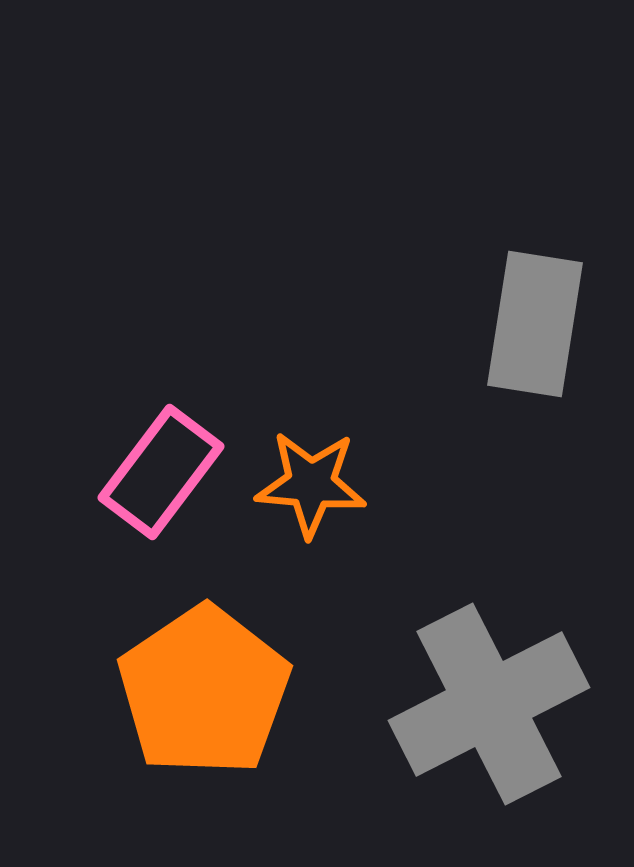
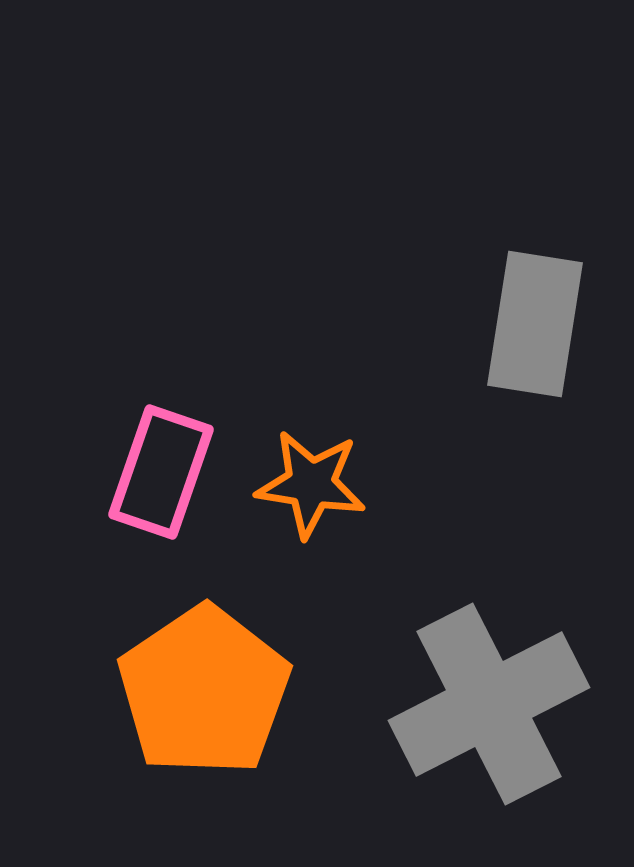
pink rectangle: rotated 18 degrees counterclockwise
orange star: rotated 4 degrees clockwise
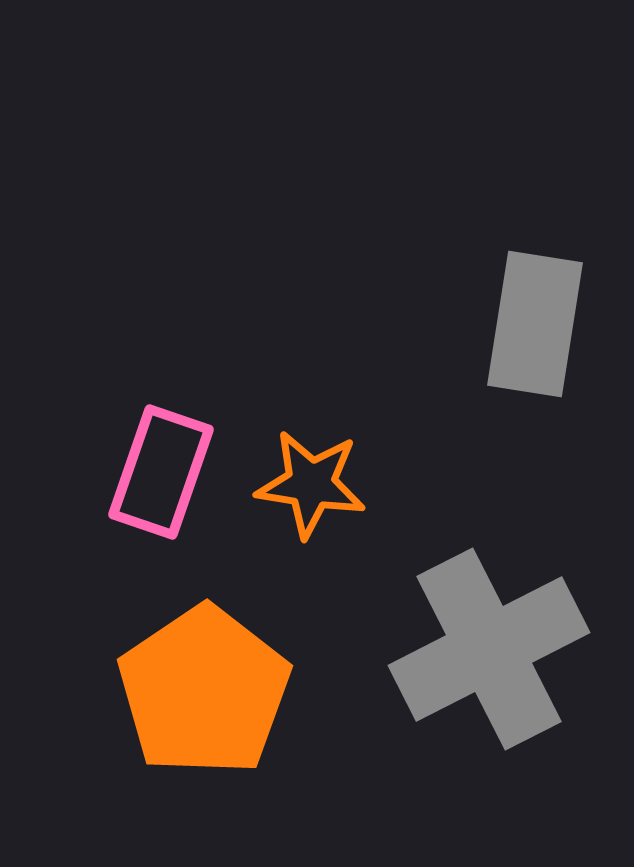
gray cross: moved 55 px up
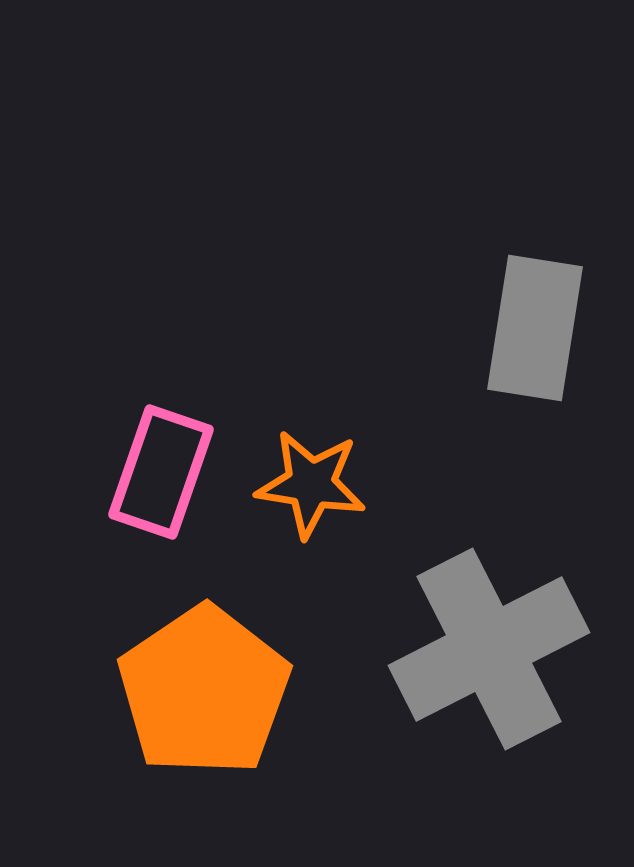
gray rectangle: moved 4 px down
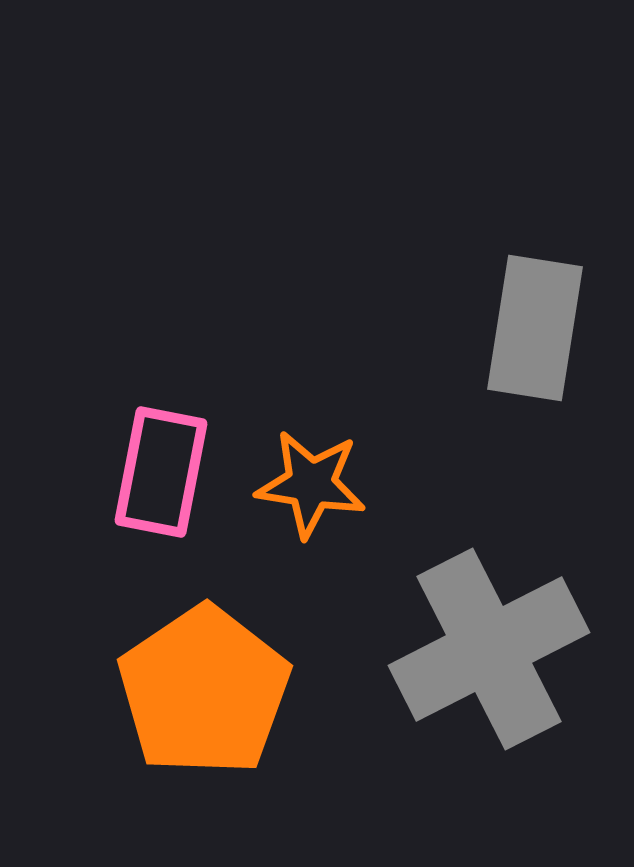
pink rectangle: rotated 8 degrees counterclockwise
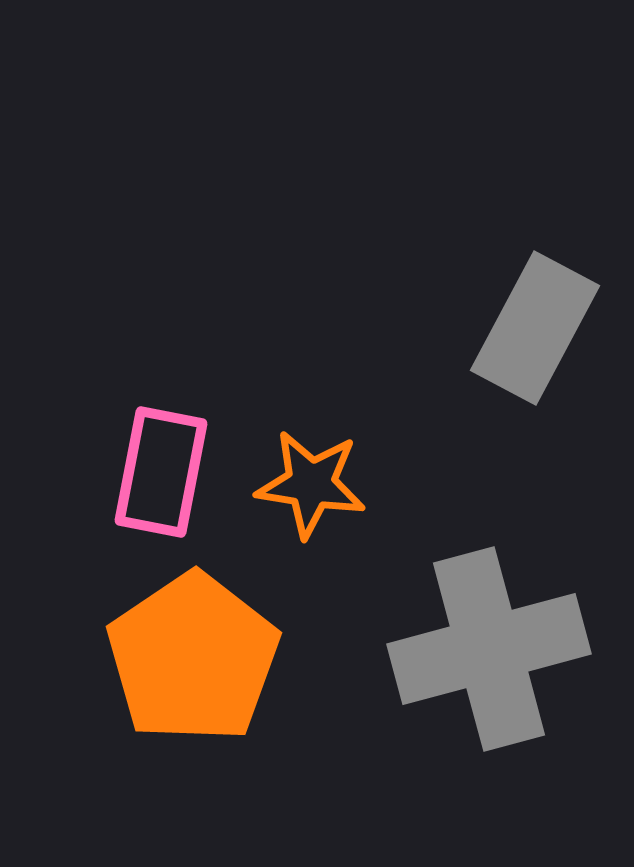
gray rectangle: rotated 19 degrees clockwise
gray cross: rotated 12 degrees clockwise
orange pentagon: moved 11 px left, 33 px up
